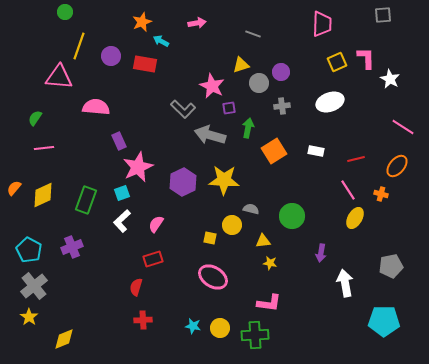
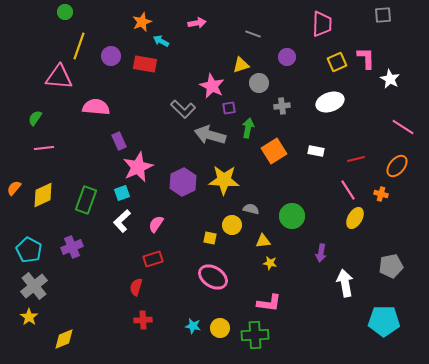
purple circle at (281, 72): moved 6 px right, 15 px up
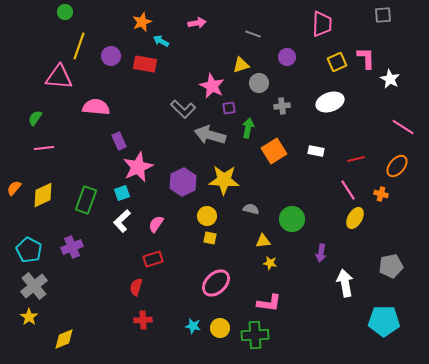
green circle at (292, 216): moved 3 px down
yellow circle at (232, 225): moved 25 px left, 9 px up
pink ellipse at (213, 277): moved 3 px right, 6 px down; rotated 76 degrees counterclockwise
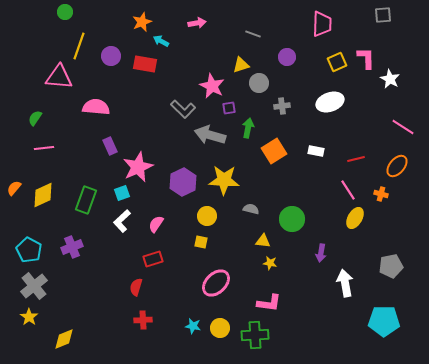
purple rectangle at (119, 141): moved 9 px left, 5 px down
yellow square at (210, 238): moved 9 px left, 4 px down
yellow triangle at (263, 241): rotated 14 degrees clockwise
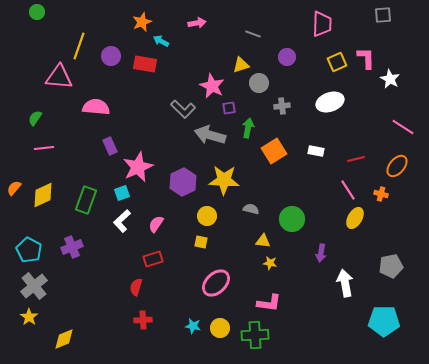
green circle at (65, 12): moved 28 px left
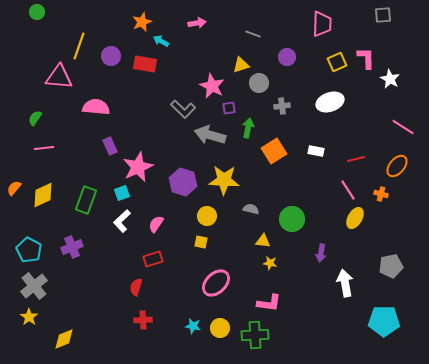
purple hexagon at (183, 182): rotated 16 degrees counterclockwise
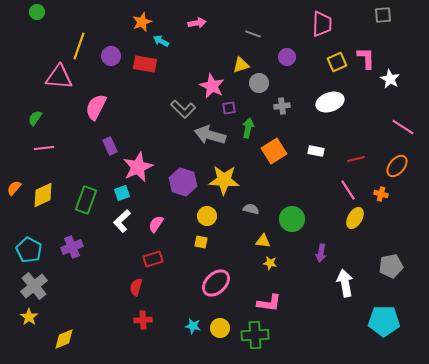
pink semicircle at (96, 107): rotated 68 degrees counterclockwise
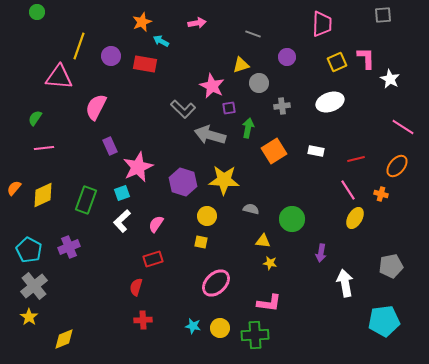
purple cross at (72, 247): moved 3 px left
cyan pentagon at (384, 321): rotated 8 degrees counterclockwise
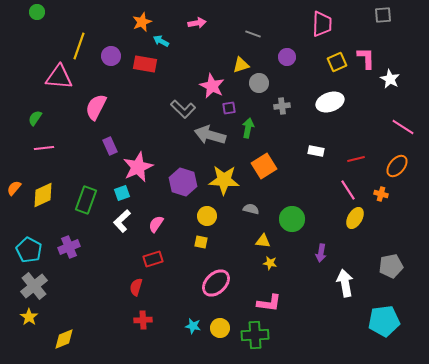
orange square at (274, 151): moved 10 px left, 15 px down
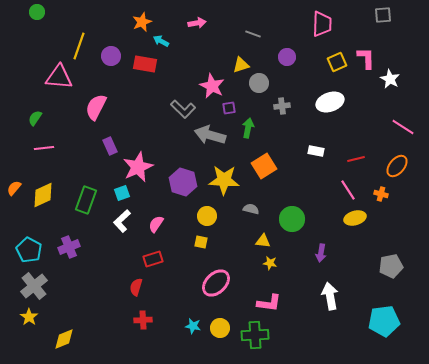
yellow ellipse at (355, 218): rotated 45 degrees clockwise
white arrow at (345, 283): moved 15 px left, 13 px down
